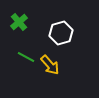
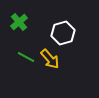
white hexagon: moved 2 px right
yellow arrow: moved 6 px up
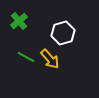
green cross: moved 1 px up
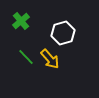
green cross: moved 2 px right
green line: rotated 18 degrees clockwise
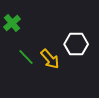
green cross: moved 9 px left, 2 px down
white hexagon: moved 13 px right, 11 px down; rotated 15 degrees clockwise
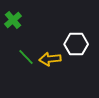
green cross: moved 1 px right, 3 px up
yellow arrow: rotated 125 degrees clockwise
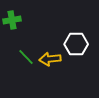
green cross: moved 1 px left; rotated 30 degrees clockwise
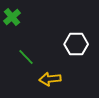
green cross: moved 3 px up; rotated 30 degrees counterclockwise
yellow arrow: moved 20 px down
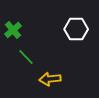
green cross: moved 1 px right, 13 px down
white hexagon: moved 15 px up
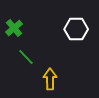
green cross: moved 1 px right, 2 px up
yellow arrow: rotated 95 degrees clockwise
